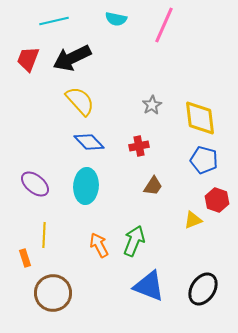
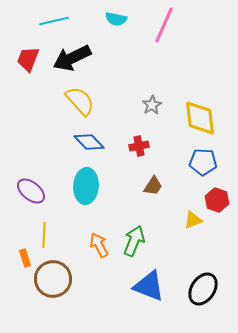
blue pentagon: moved 1 px left, 2 px down; rotated 12 degrees counterclockwise
purple ellipse: moved 4 px left, 7 px down
brown circle: moved 14 px up
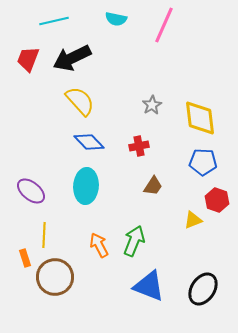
brown circle: moved 2 px right, 2 px up
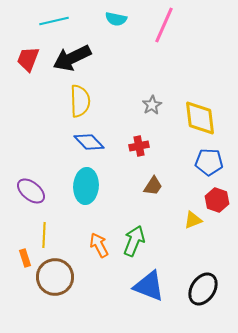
yellow semicircle: rotated 40 degrees clockwise
blue pentagon: moved 6 px right
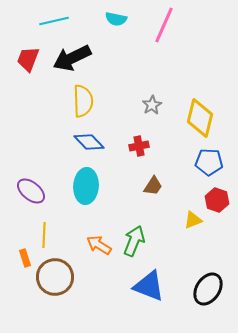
yellow semicircle: moved 3 px right
yellow diamond: rotated 21 degrees clockwise
orange arrow: rotated 30 degrees counterclockwise
black ellipse: moved 5 px right
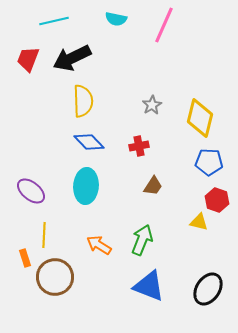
yellow triangle: moved 6 px right, 2 px down; rotated 36 degrees clockwise
green arrow: moved 8 px right, 1 px up
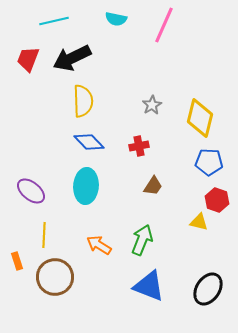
orange rectangle: moved 8 px left, 3 px down
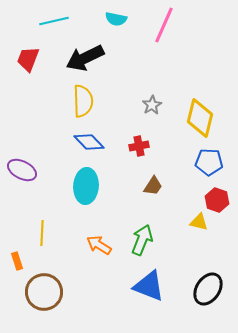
black arrow: moved 13 px right
purple ellipse: moved 9 px left, 21 px up; rotated 12 degrees counterclockwise
yellow line: moved 2 px left, 2 px up
brown circle: moved 11 px left, 15 px down
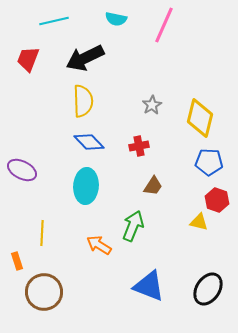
green arrow: moved 9 px left, 14 px up
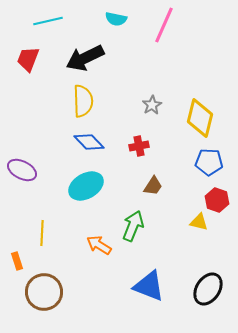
cyan line: moved 6 px left
cyan ellipse: rotated 56 degrees clockwise
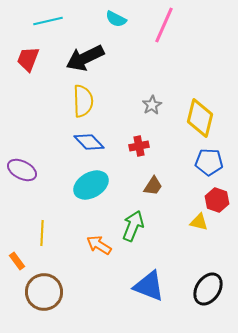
cyan semicircle: rotated 15 degrees clockwise
cyan ellipse: moved 5 px right, 1 px up
orange rectangle: rotated 18 degrees counterclockwise
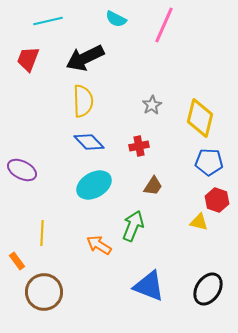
cyan ellipse: moved 3 px right
